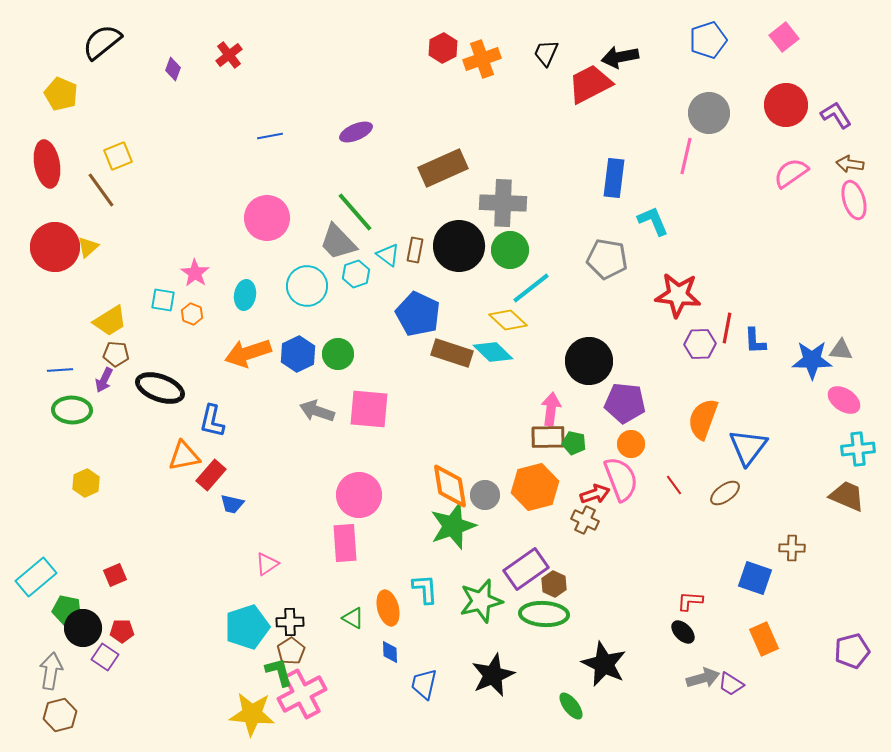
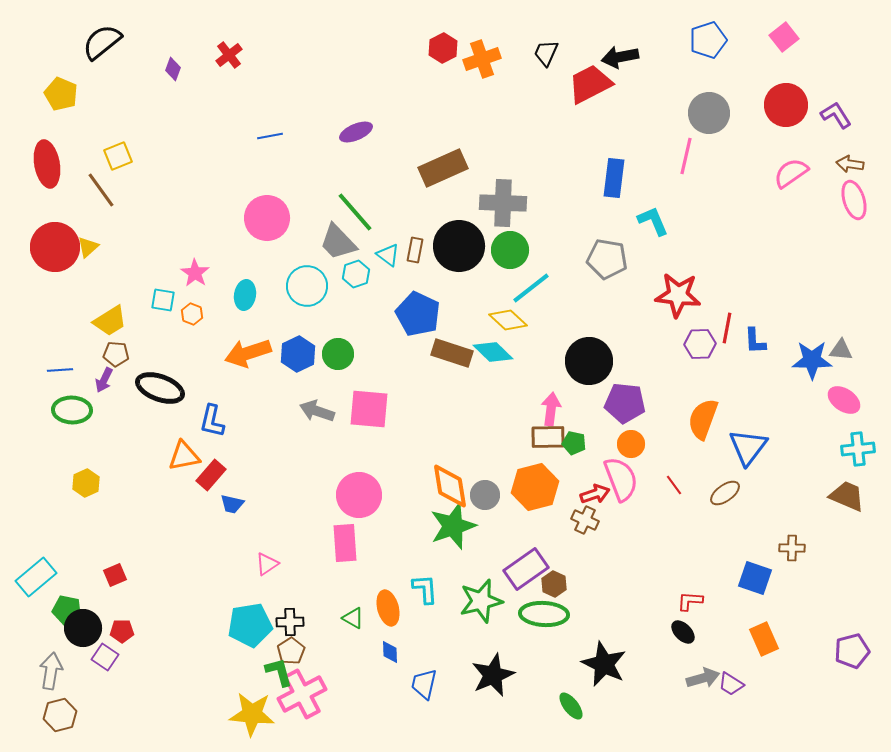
cyan pentagon at (247, 627): moved 3 px right, 2 px up; rotated 9 degrees clockwise
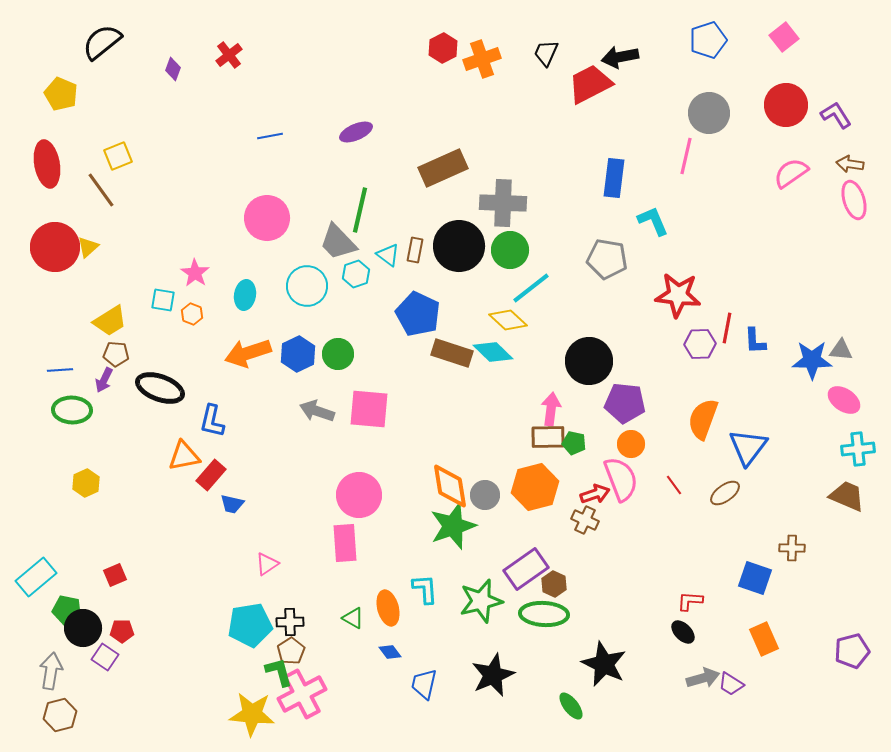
green line at (355, 212): moved 5 px right, 2 px up; rotated 54 degrees clockwise
blue diamond at (390, 652): rotated 35 degrees counterclockwise
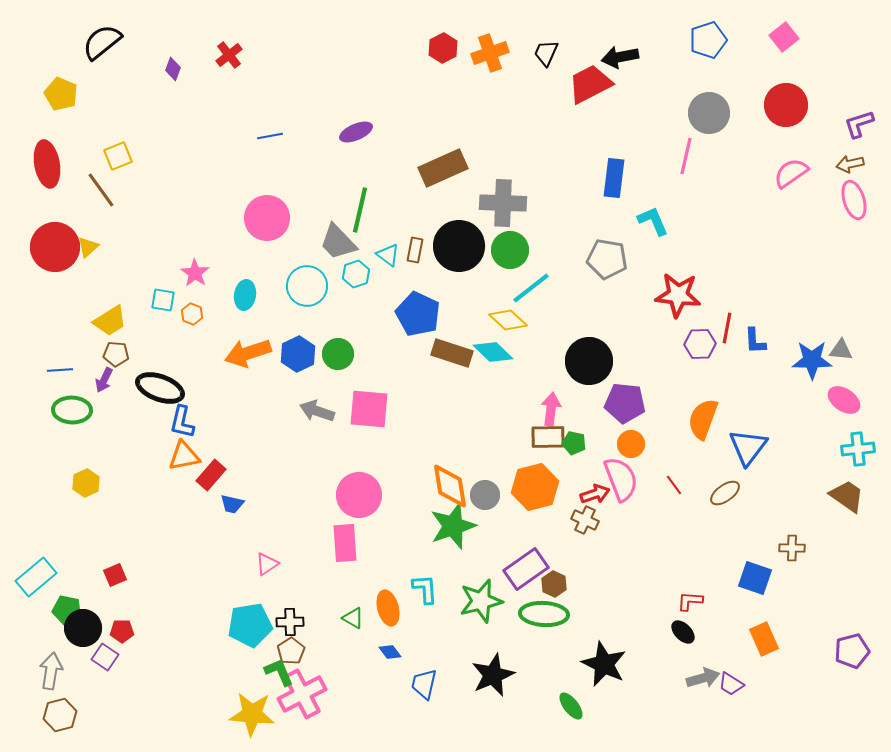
orange cross at (482, 59): moved 8 px right, 6 px up
purple L-shape at (836, 115): moved 23 px right, 9 px down; rotated 76 degrees counterclockwise
brown arrow at (850, 164): rotated 20 degrees counterclockwise
blue L-shape at (212, 421): moved 30 px left, 1 px down
brown trapezoid at (847, 496): rotated 12 degrees clockwise
green L-shape at (279, 672): rotated 8 degrees counterclockwise
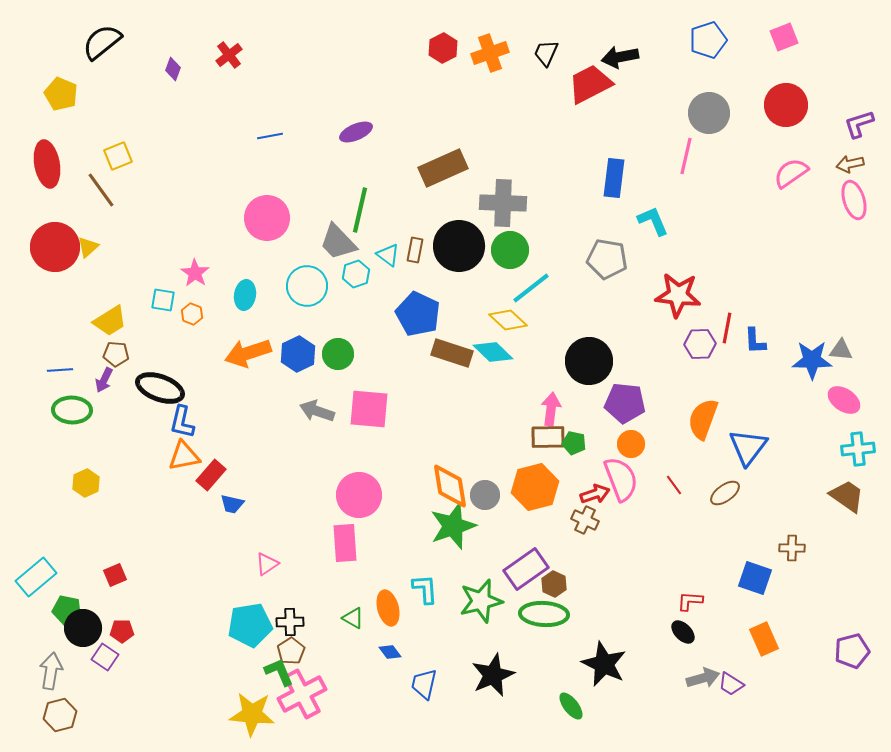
pink square at (784, 37): rotated 16 degrees clockwise
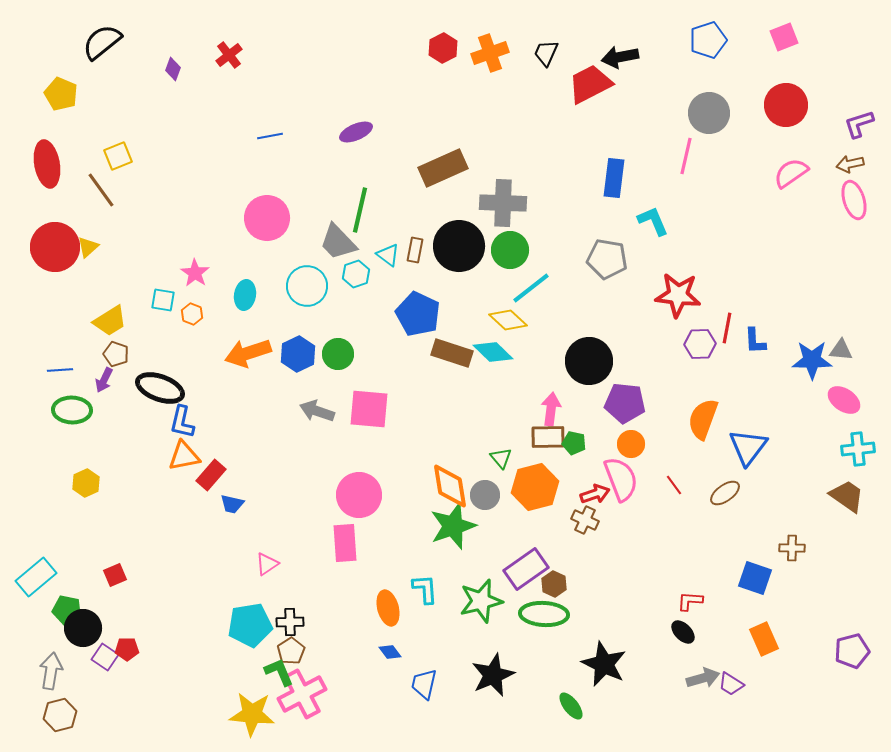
brown pentagon at (116, 354): rotated 15 degrees clockwise
green triangle at (353, 618): moved 148 px right, 160 px up; rotated 20 degrees clockwise
red pentagon at (122, 631): moved 5 px right, 18 px down
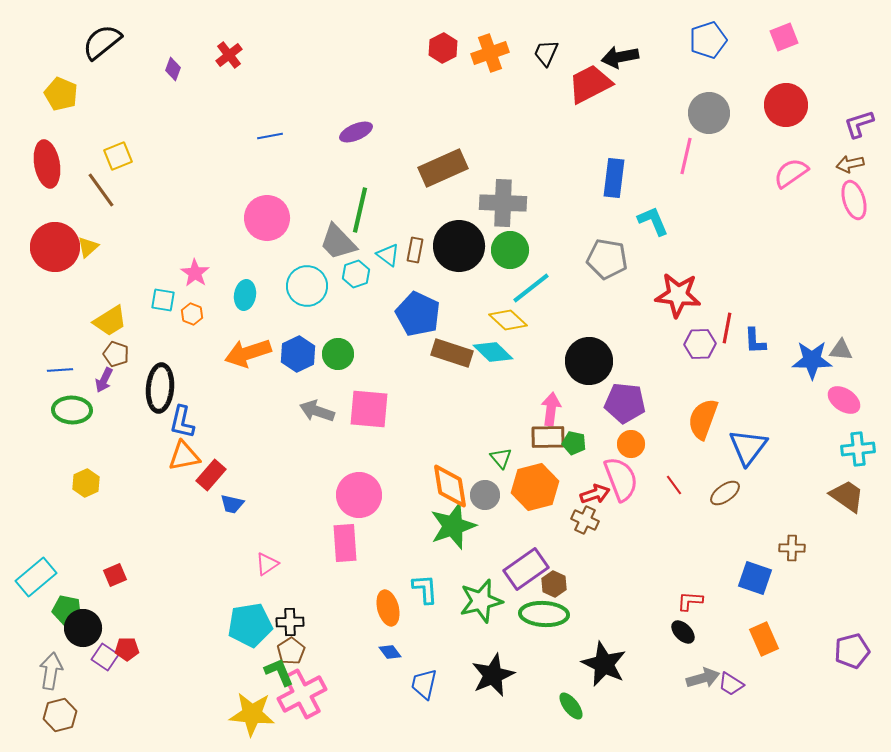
black ellipse at (160, 388): rotated 75 degrees clockwise
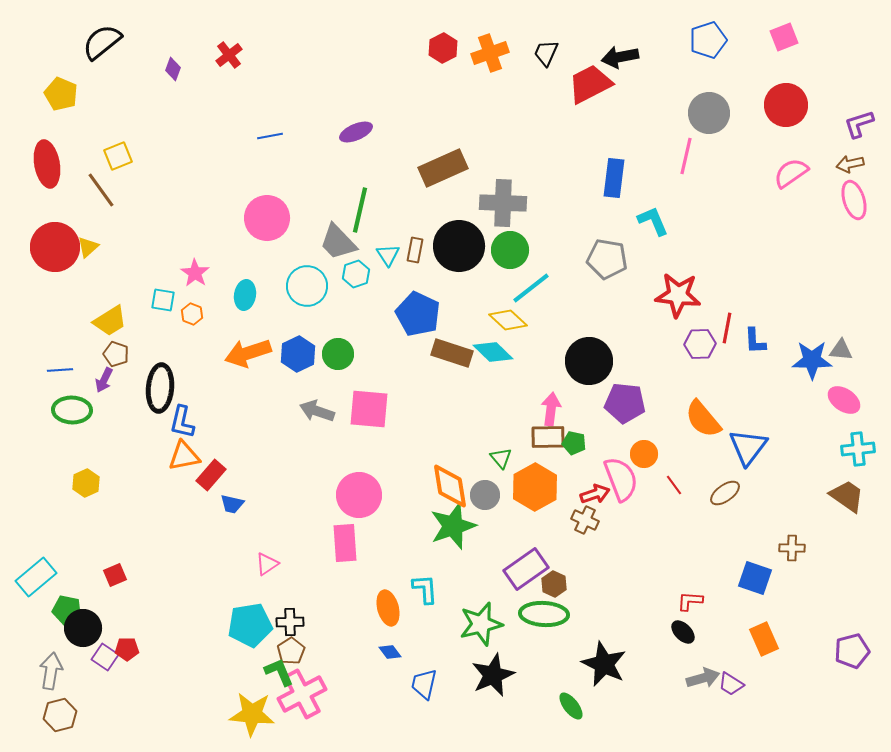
cyan triangle at (388, 255): rotated 20 degrees clockwise
orange semicircle at (703, 419): rotated 60 degrees counterclockwise
orange circle at (631, 444): moved 13 px right, 10 px down
orange hexagon at (535, 487): rotated 15 degrees counterclockwise
green star at (481, 601): moved 23 px down
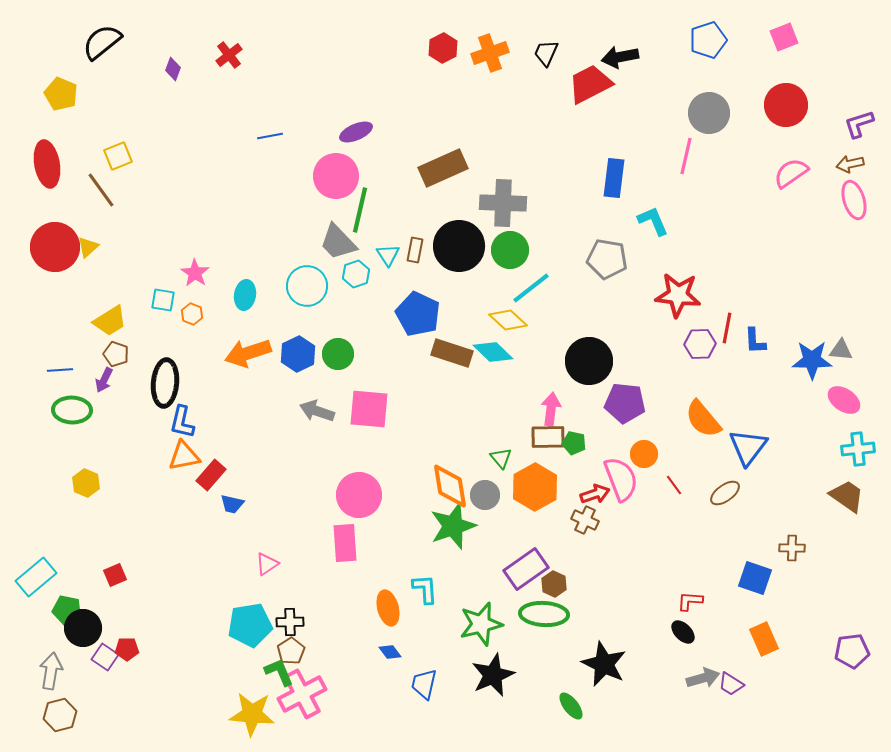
pink circle at (267, 218): moved 69 px right, 42 px up
black ellipse at (160, 388): moved 5 px right, 5 px up
yellow hexagon at (86, 483): rotated 12 degrees counterclockwise
purple pentagon at (852, 651): rotated 8 degrees clockwise
